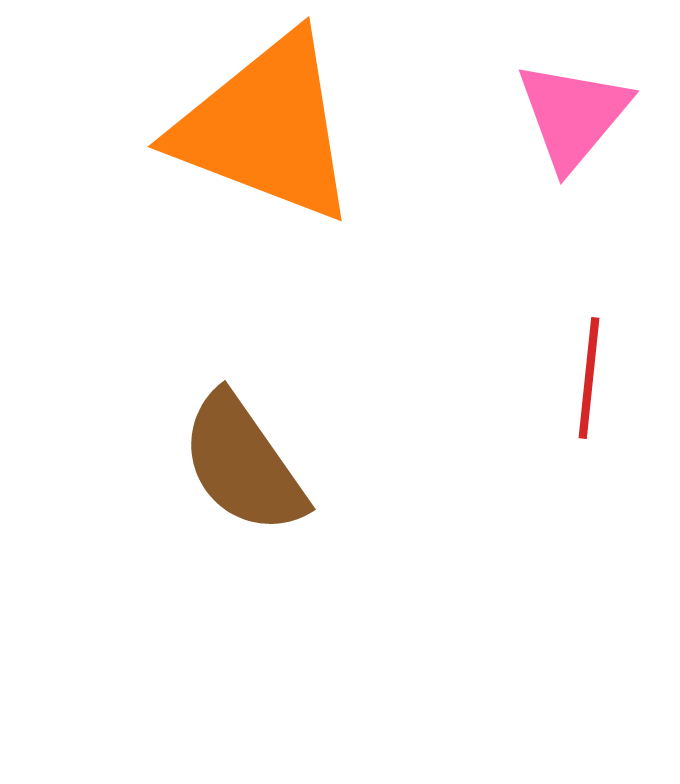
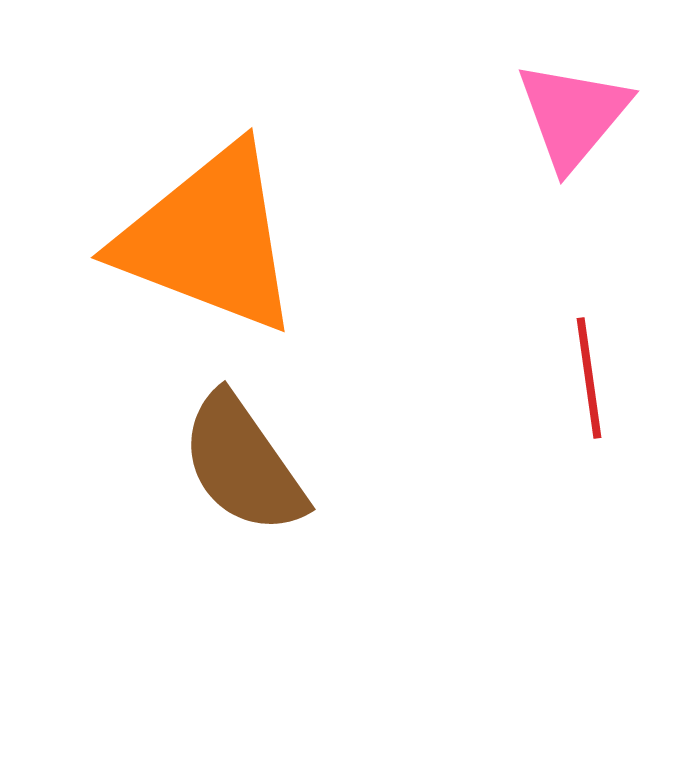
orange triangle: moved 57 px left, 111 px down
red line: rotated 14 degrees counterclockwise
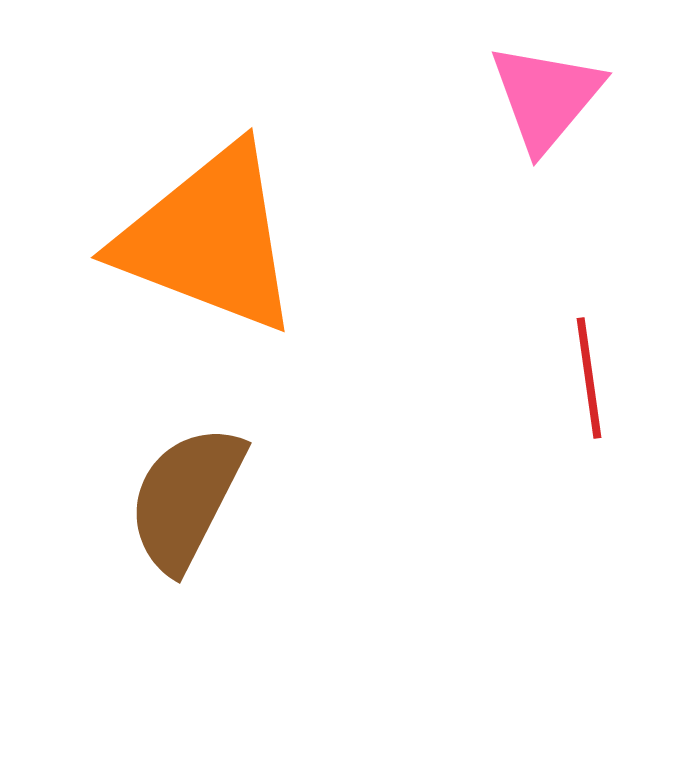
pink triangle: moved 27 px left, 18 px up
brown semicircle: moved 57 px left, 34 px down; rotated 62 degrees clockwise
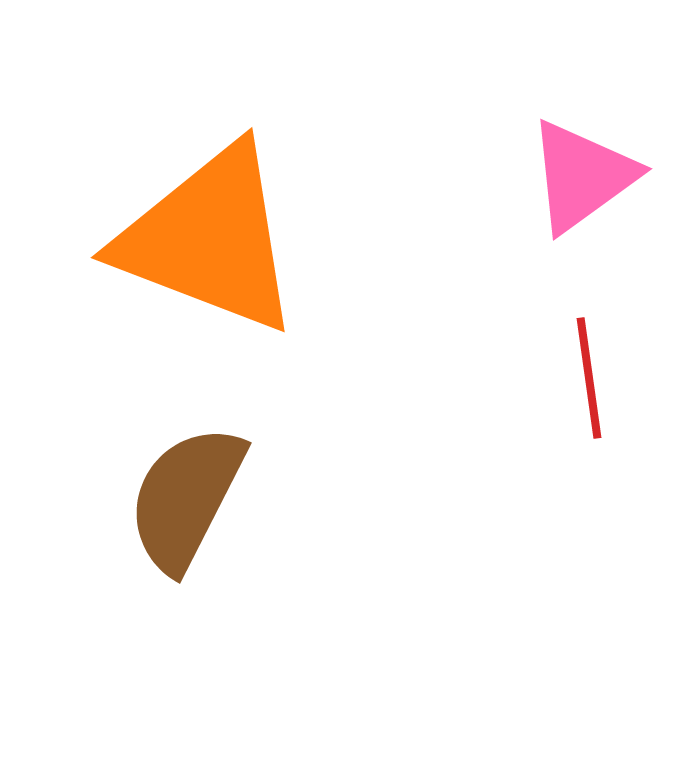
pink triangle: moved 36 px right, 79 px down; rotated 14 degrees clockwise
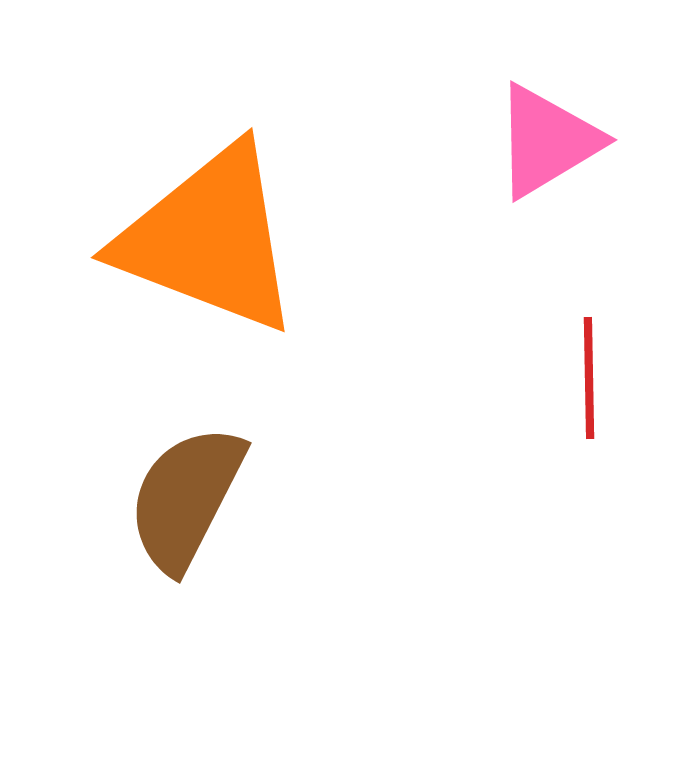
pink triangle: moved 35 px left, 35 px up; rotated 5 degrees clockwise
red line: rotated 7 degrees clockwise
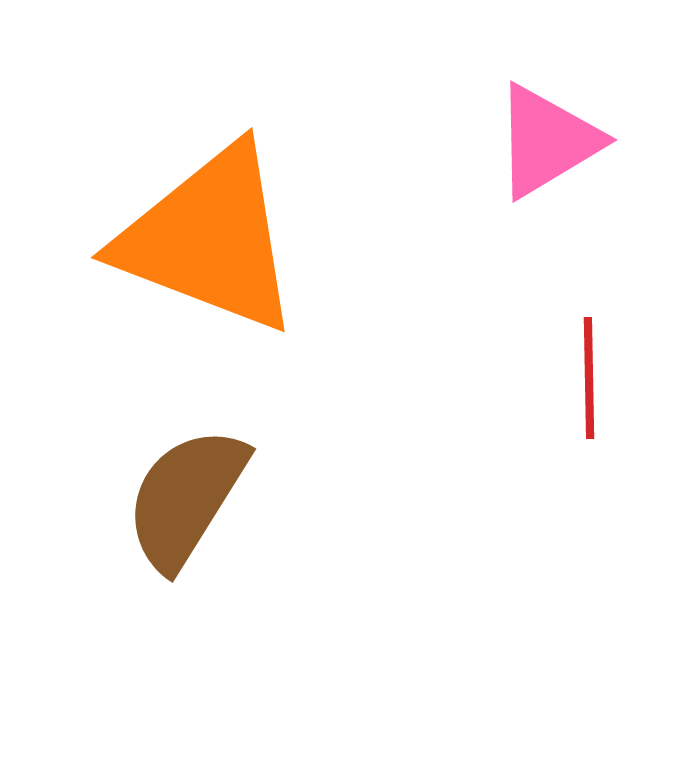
brown semicircle: rotated 5 degrees clockwise
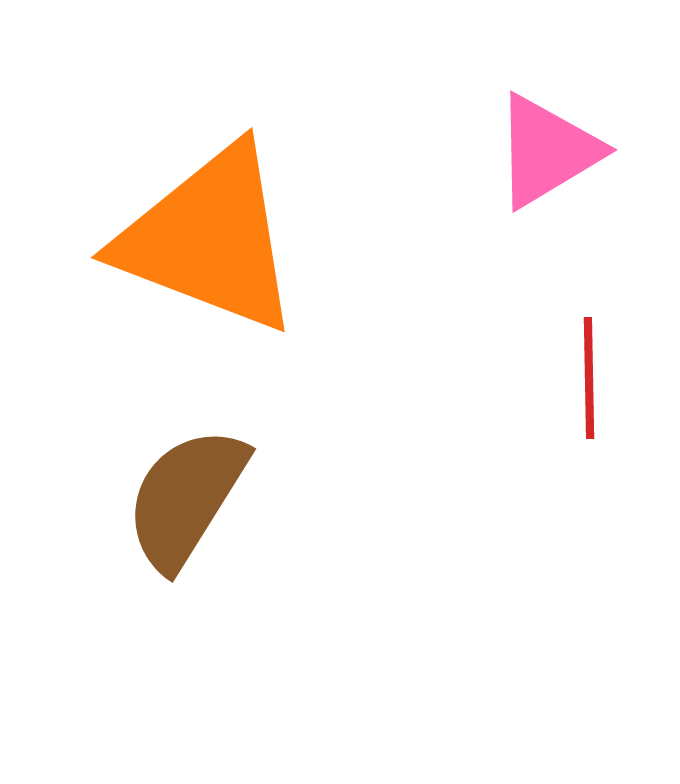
pink triangle: moved 10 px down
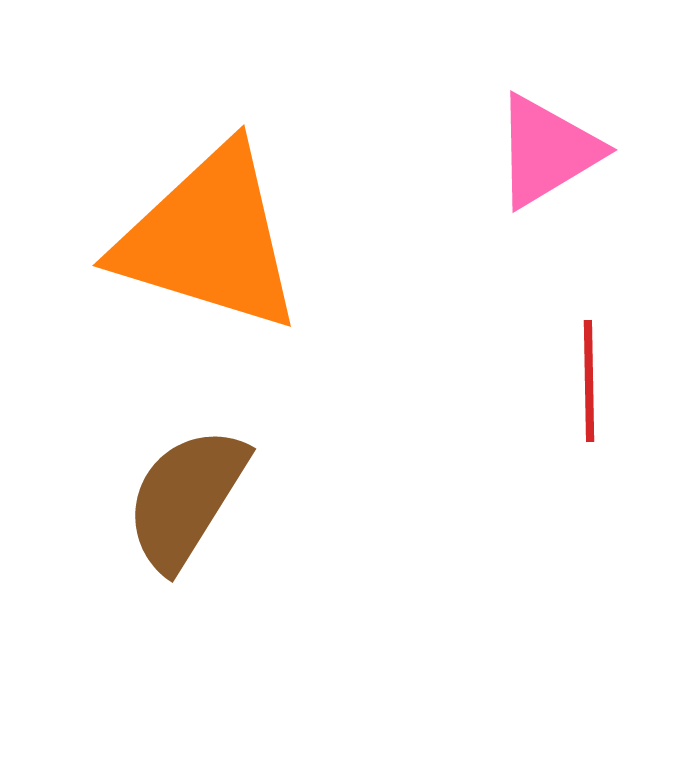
orange triangle: rotated 4 degrees counterclockwise
red line: moved 3 px down
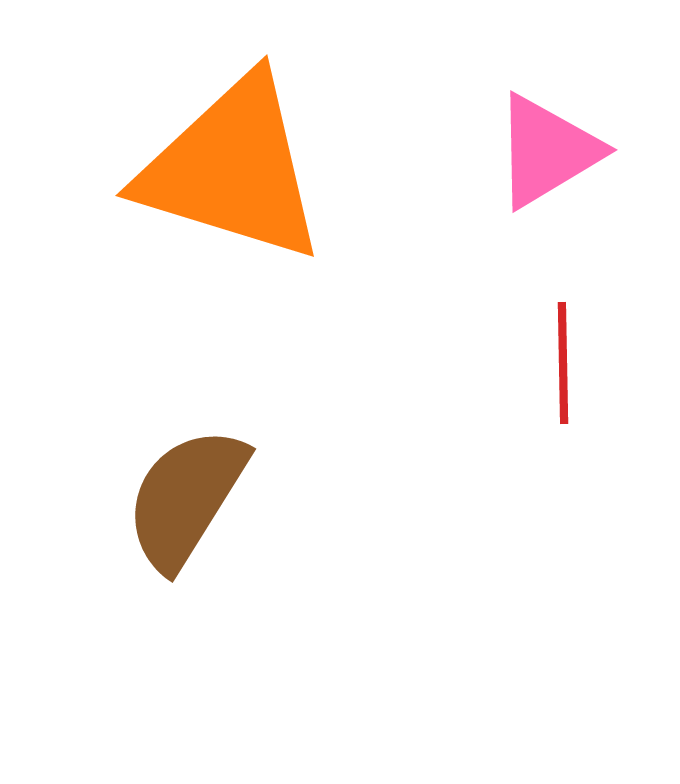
orange triangle: moved 23 px right, 70 px up
red line: moved 26 px left, 18 px up
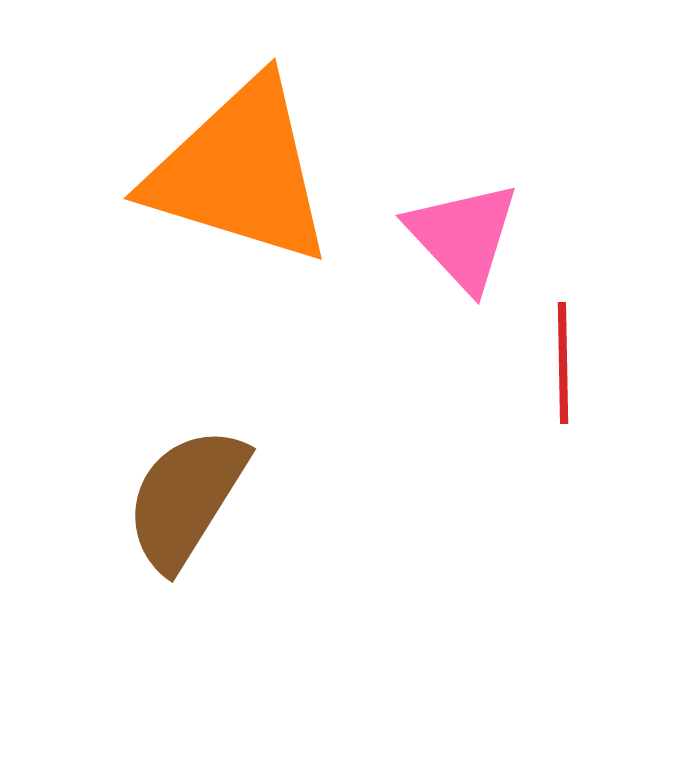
pink triangle: moved 84 px left, 85 px down; rotated 42 degrees counterclockwise
orange triangle: moved 8 px right, 3 px down
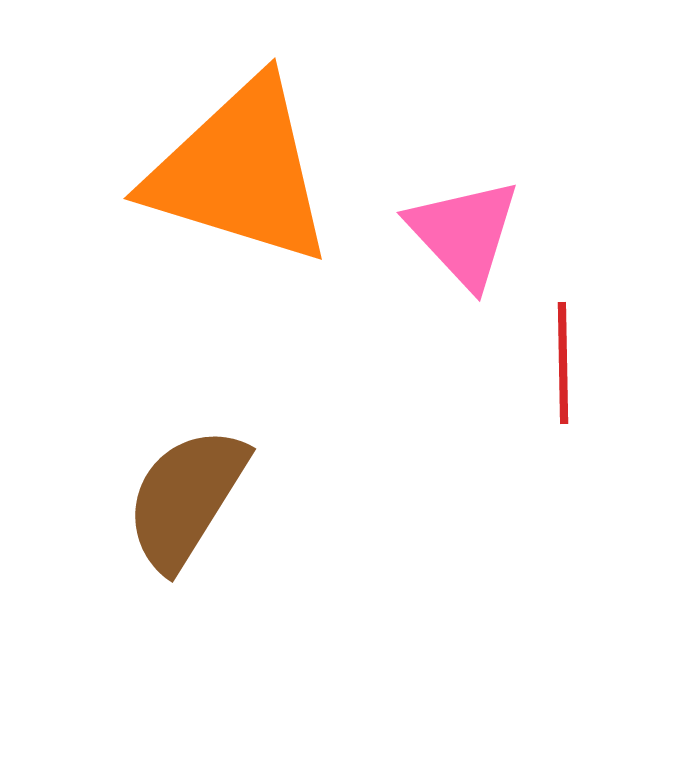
pink triangle: moved 1 px right, 3 px up
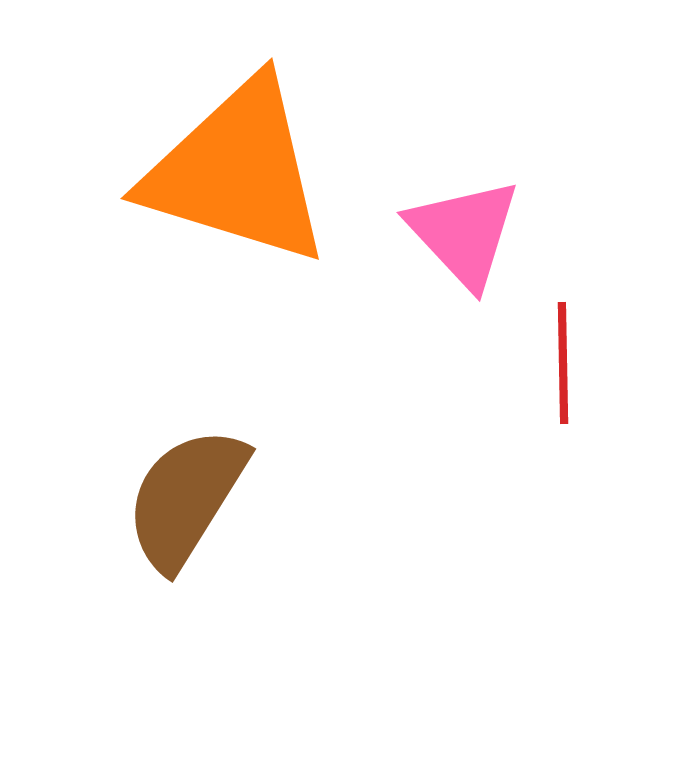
orange triangle: moved 3 px left
